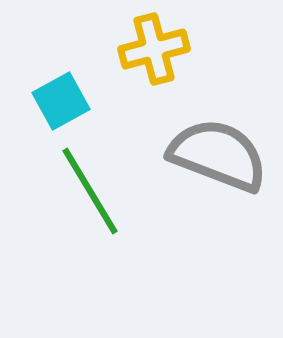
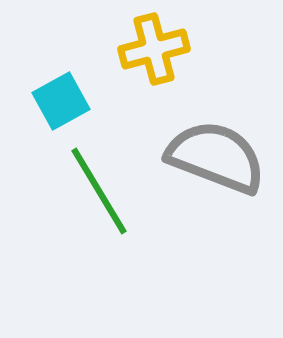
gray semicircle: moved 2 px left, 2 px down
green line: moved 9 px right
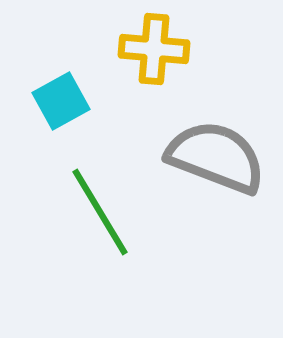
yellow cross: rotated 20 degrees clockwise
green line: moved 1 px right, 21 px down
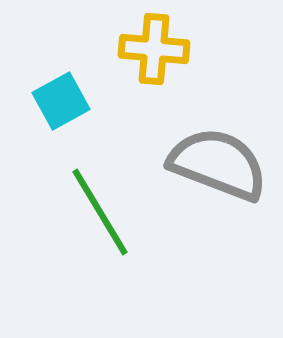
gray semicircle: moved 2 px right, 7 px down
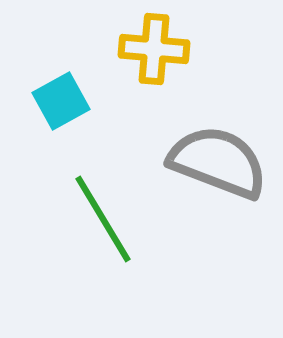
gray semicircle: moved 2 px up
green line: moved 3 px right, 7 px down
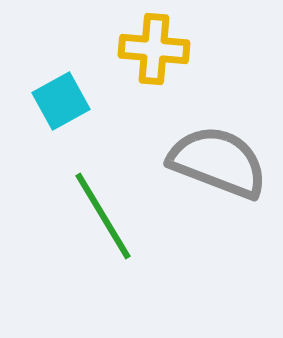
green line: moved 3 px up
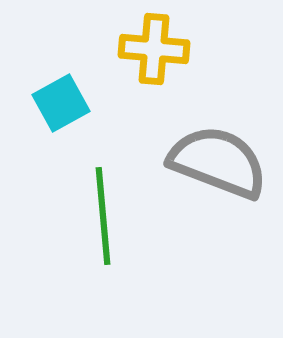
cyan square: moved 2 px down
green line: rotated 26 degrees clockwise
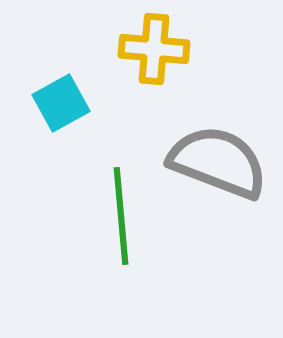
green line: moved 18 px right
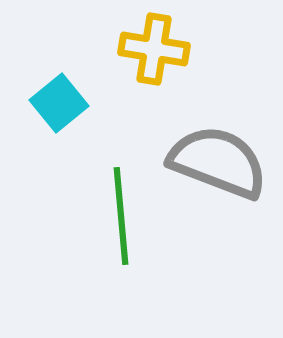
yellow cross: rotated 4 degrees clockwise
cyan square: moved 2 px left; rotated 10 degrees counterclockwise
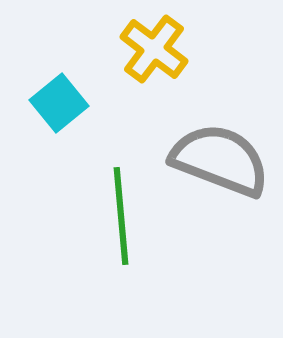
yellow cross: rotated 28 degrees clockwise
gray semicircle: moved 2 px right, 2 px up
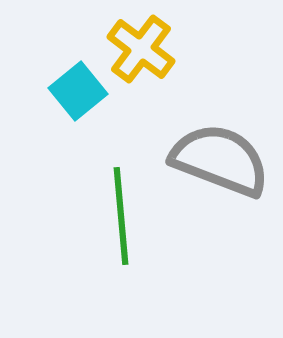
yellow cross: moved 13 px left
cyan square: moved 19 px right, 12 px up
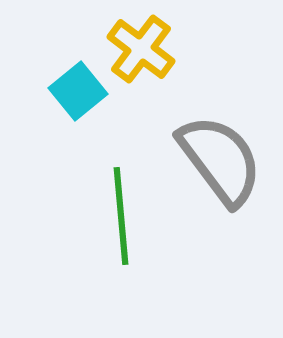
gray semicircle: rotated 32 degrees clockwise
